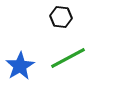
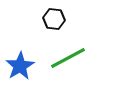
black hexagon: moved 7 px left, 2 px down
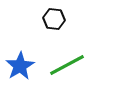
green line: moved 1 px left, 7 px down
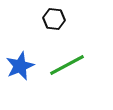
blue star: rotated 8 degrees clockwise
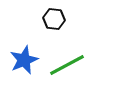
blue star: moved 4 px right, 6 px up
